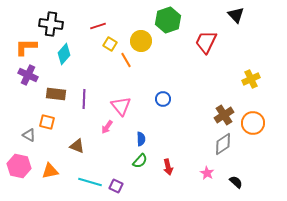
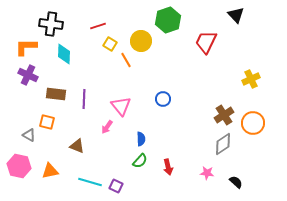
cyan diamond: rotated 40 degrees counterclockwise
pink star: rotated 24 degrees counterclockwise
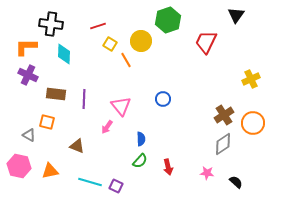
black triangle: rotated 18 degrees clockwise
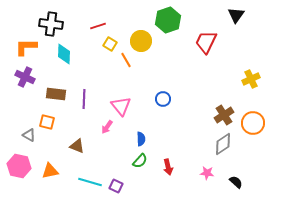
purple cross: moved 3 px left, 2 px down
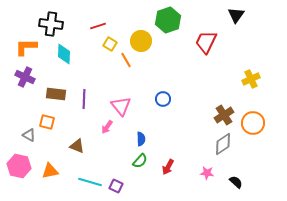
red arrow: rotated 42 degrees clockwise
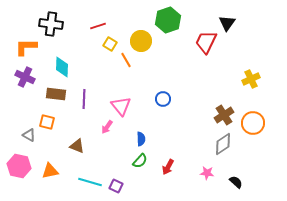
black triangle: moved 9 px left, 8 px down
cyan diamond: moved 2 px left, 13 px down
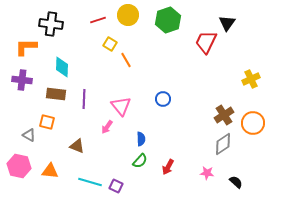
red line: moved 6 px up
yellow circle: moved 13 px left, 26 px up
purple cross: moved 3 px left, 3 px down; rotated 18 degrees counterclockwise
orange triangle: rotated 18 degrees clockwise
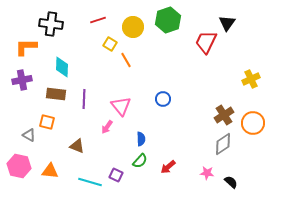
yellow circle: moved 5 px right, 12 px down
purple cross: rotated 18 degrees counterclockwise
red arrow: rotated 21 degrees clockwise
black semicircle: moved 5 px left
purple square: moved 11 px up
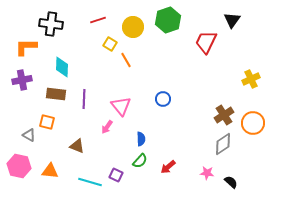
black triangle: moved 5 px right, 3 px up
